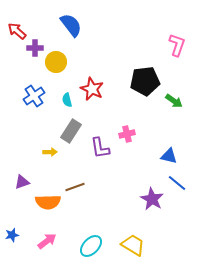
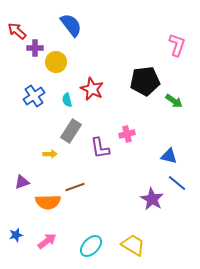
yellow arrow: moved 2 px down
blue star: moved 4 px right
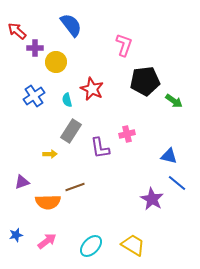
pink L-shape: moved 53 px left
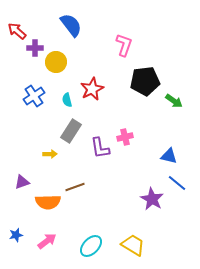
red star: rotated 20 degrees clockwise
pink cross: moved 2 px left, 3 px down
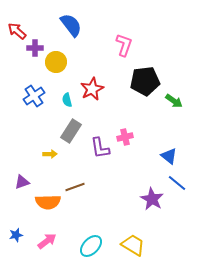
blue triangle: rotated 24 degrees clockwise
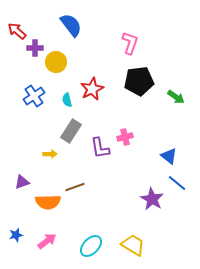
pink L-shape: moved 6 px right, 2 px up
black pentagon: moved 6 px left
green arrow: moved 2 px right, 4 px up
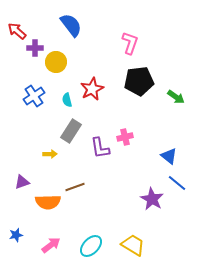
pink arrow: moved 4 px right, 4 px down
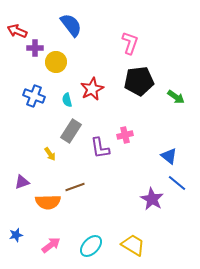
red arrow: rotated 18 degrees counterclockwise
blue cross: rotated 35 degrees counterclockwise
pink cross: moved 2 px up
yellow arrow: rotated 56 degrees clockwise
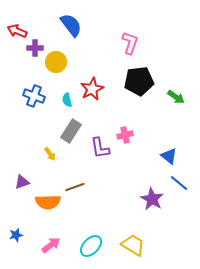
blue line: moved 2 px right
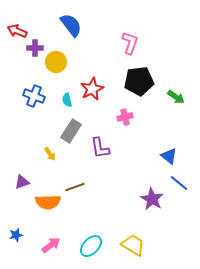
pink cross: moved 18 px up
